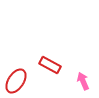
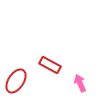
pink arrow: moved 3 px left, 2 px down
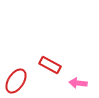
pink arrow: moved 2 px left; rotated 60 degrees counterclockwise
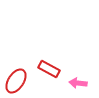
red rectangle: moved 1 px left, 4 px down
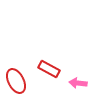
red ellipse: rotated 60 degrees counterclockwise
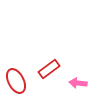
red rectangle: rotated 65 degrees counterclockwise
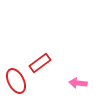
red rectangle: moved 9 px left, 6 px up
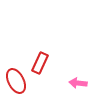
red rectangle: rotated 30 degrees counterclockwise
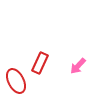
pink arrow: moved 17 px up; rotated 54 degrees counterclockwise
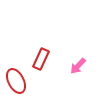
red rectangle: moved 1 px right, 4 px up
